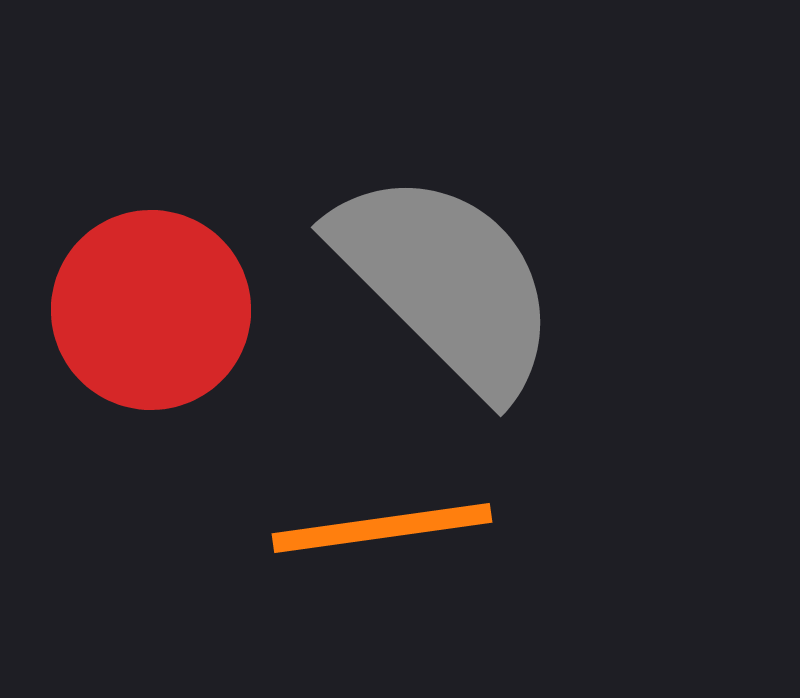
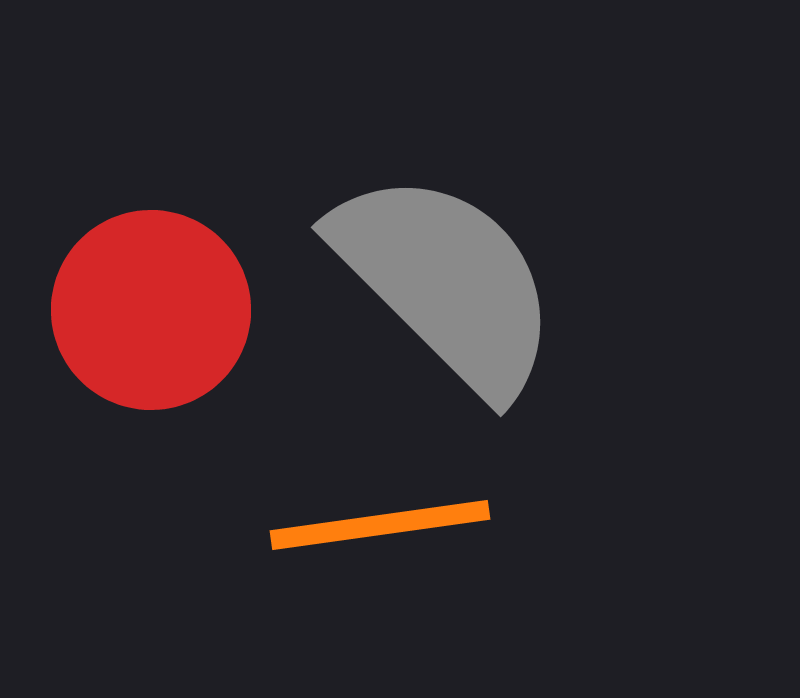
orange line: moved 2 px left, 3 px up
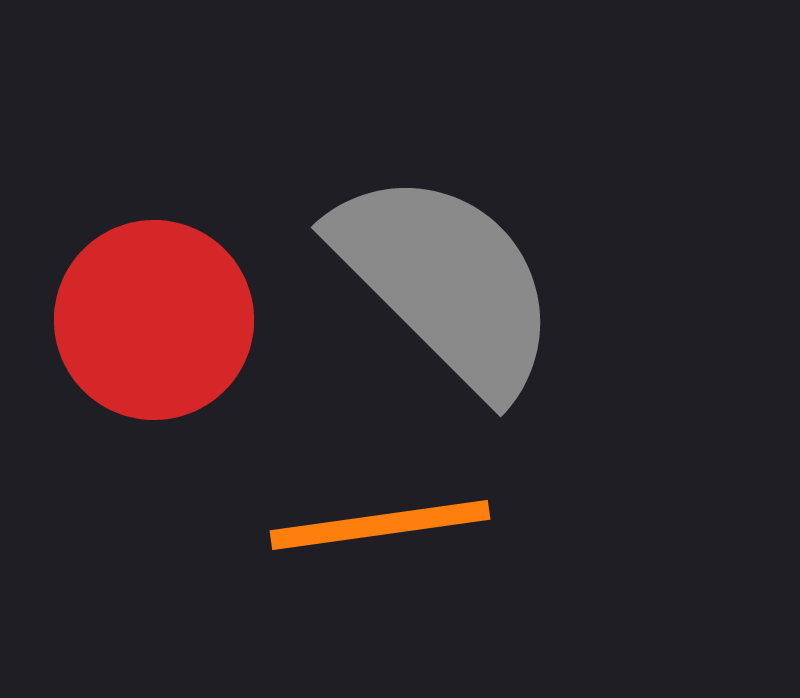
red circle: moved 3 px right, 10 px down
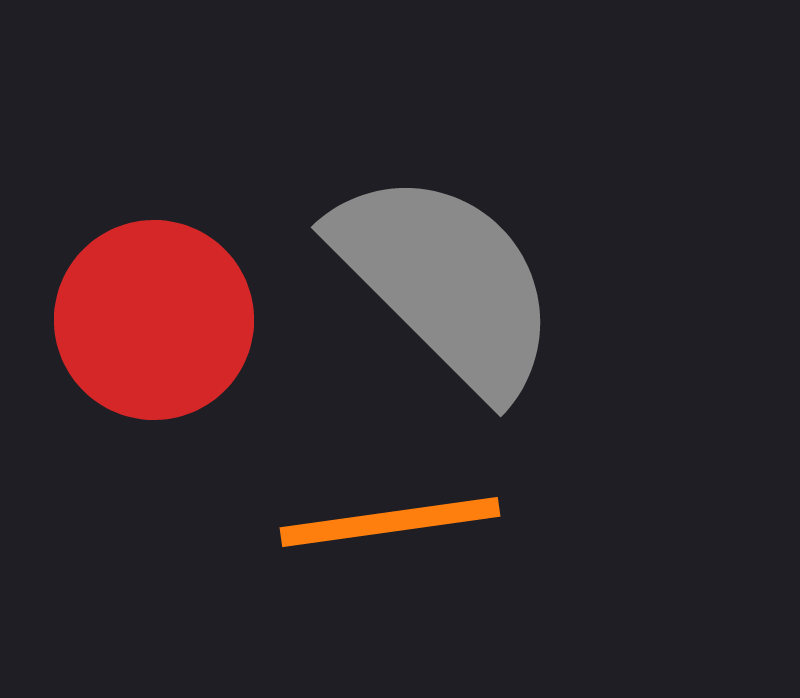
orange line: moved 10 px right, 3 px up
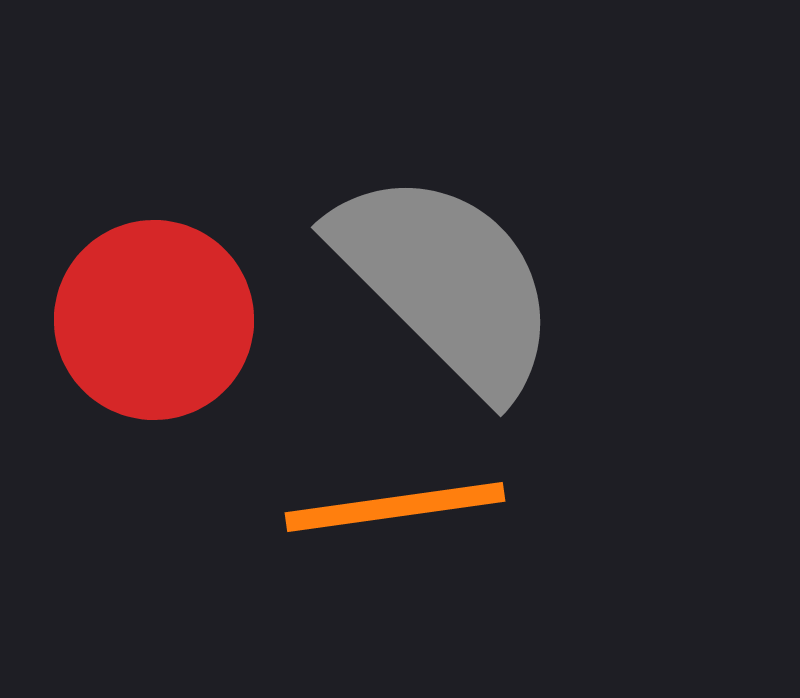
orange line: moved 5 px right, 15 px up
